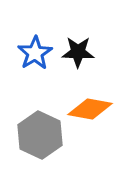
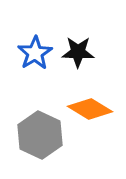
orange diamond: rotated 21 degrees clockwise
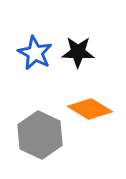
blue star: rotated 12 degrees counterclockwise
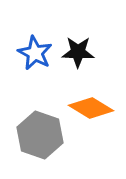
orange diamond: moved 1 px right, 1 px up
gray hexagon: rotated 6 degrees counterclockwise
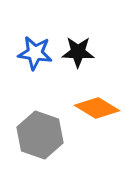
blue star: rotated 20 degrees counterclockwise
orange diamond: moved 6 px right
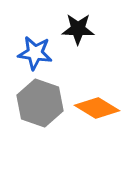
black star: moved 23 px up
gray hexagon: moved 32 px up
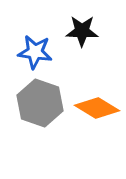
black star: moved 4 px right, 2 px down
blue star: moved 1 px up
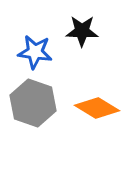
gray hexagon: moved 7 px left
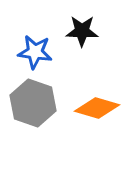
orange diamond: rotated 15 degrees counterclockwise
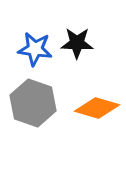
black star: moved 5 px left, 12 px down
blue star: moved 3 px up
